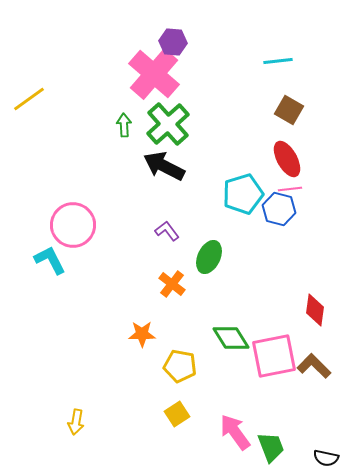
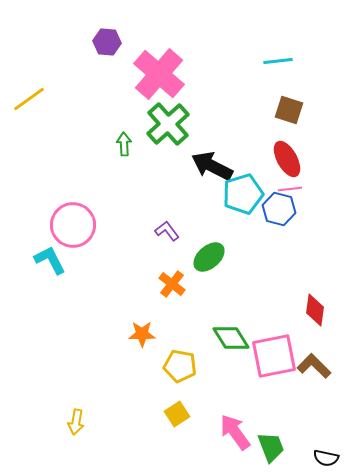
purple hexagon: moved 66 px left
pink cross: moved 5 px right
brown square: rotated 12 degrees counterclockwise
green arrow: moved 19 px down
black arrow: moved 48 px right
green ellipse: rotated 24 degrees clockwise
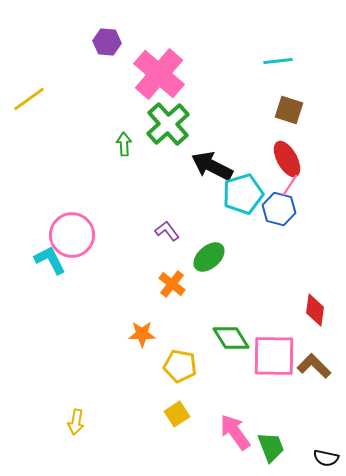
pink line: moved 4 px up; rotated 50 degrees counterclockwise
pink circle: moved 1 px left, 10 px down
pink square: rotated 12 degrees clockwise
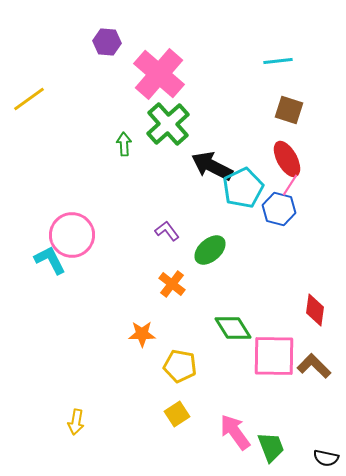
cyan pentagon: moved 6 px up; rotated 9 degrees counterclockwise
green ellipse: moved 1 px right, 7 px up
green diamond: moved 2 px right, 10 px up
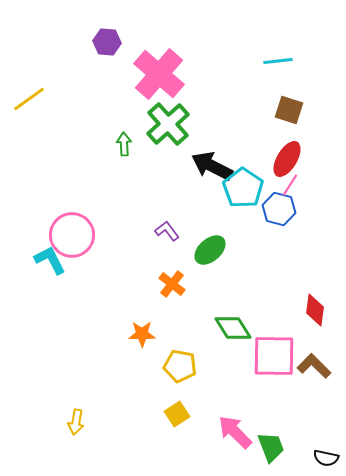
red ellipse: rotated 60 degrees clockwise
cyan pentagon: rotated 12 degrees counterclockwise
pink arrow: rotated 9 degrees counterclockwise
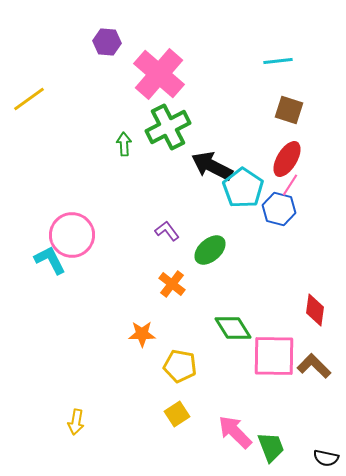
green cross: moved 3 px down; rotated 15 degrees clockwise
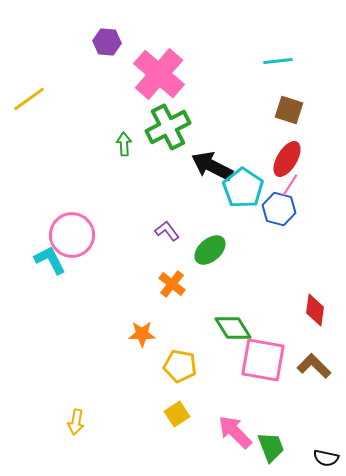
pink square: moved 11 px left, 4 px down; rotated 9 degrees clockwise
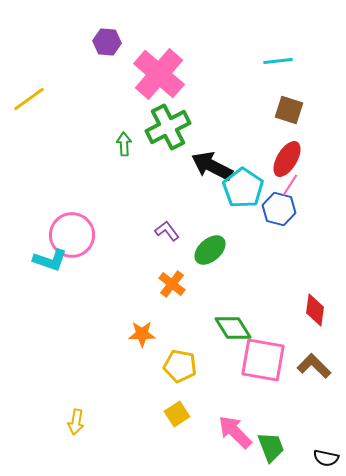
cyan L-shape: rotated 136 degrees clockwise
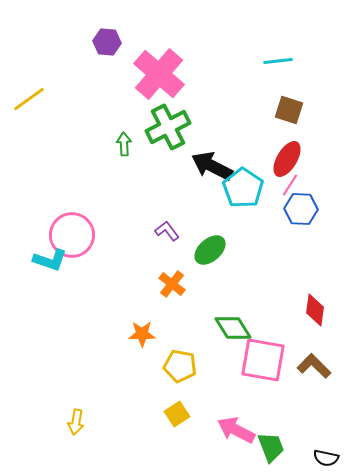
blue hexagon: moved 22 px right; rotated 12 degrees counterclockwise
pink arrow: moved 1 px right, 2 px up; rotated 18 degrees counterclockwise
